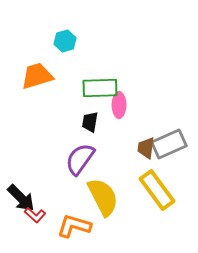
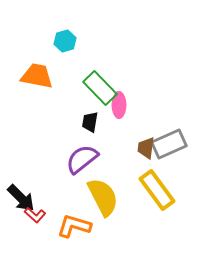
orange trapezoid: rotated 28 degrees clockwise
green rectangle: rotated 48 degrees clockwise
purple semicircle: moved 2 px right; rotated 16 degrees clockwise
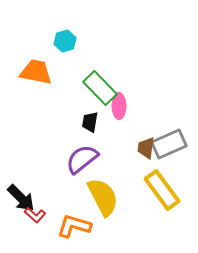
orange trapezoid: moved 1 px left, 4 px up
pink ellipse: moved 1 px down
yellow rectangle: moved 5 px right
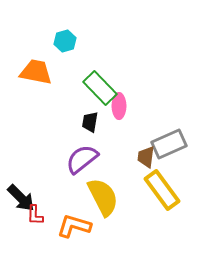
brown trapezoid: moved 9 px down
red L-shape: rotated 50 degrees clockwise
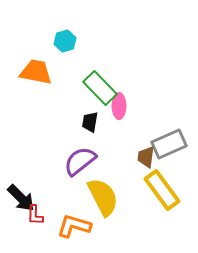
purple semicircle: moved 2 px left, 2 px down
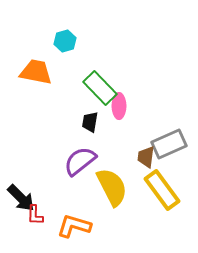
yellow semicircle: moved 9 px right, 10 px up
